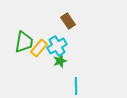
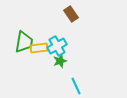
brown rectangle: moved 3 px right, 7 px up
yellow rectangle: rotated 42 degrees clockwise
cyan line: rotated 24 degrees counterclockwise
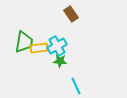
green star: rotated 24 degrees clockwise
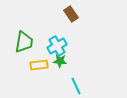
yellow rectangle: moved 17 px down
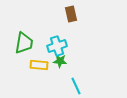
brown rectangle: rotated 21 degrees clockwise
green trapezoid: moved 1 px down
cyan cross: rotated 12 degrees clockwise
yellow rectangle: rotated 12 degrees clockwise
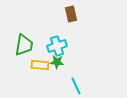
green trapezoid: moved 2 px down
green star: moved 3 px left, 1 px down
yellow rectangle: moved 1 px right
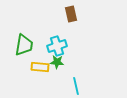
yellow rectangle: moved 2 px down
cyan line: rotated 12 degrees clockwise
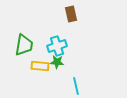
yellow rectangle: moved 1 px up
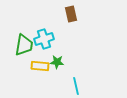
cyan cross: moved 13 px left, 7 px up
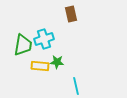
green trapezoid: moved 1 px left
